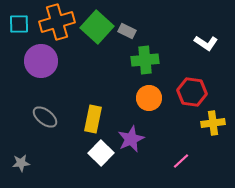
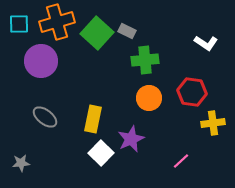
green square: moved 6 px down
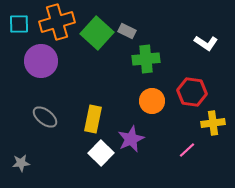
green cross: moved 1 px right, 1 px up
orange circle: moved 3 px right, 3 px down
pink line: moved 6 px right, 11 px up
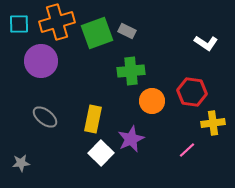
green square: rotated 28 degrees clockwise
green cross: moved 15 px left, 12 px down
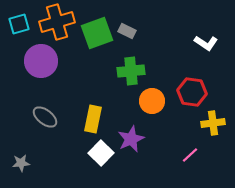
cyan square: rotated 15 degrees counterclockwise
pink line: moved 3 px right, 5 px down
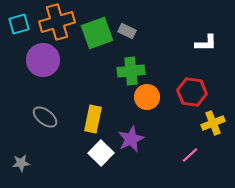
white L-shape: rotated 35 degrees counterclockwise
purple circle: moved 2 px right, 1 px up
orange circle: moved 5 px left, 4 px up
yellow cross: rotated 15 degrees counterclockwise
